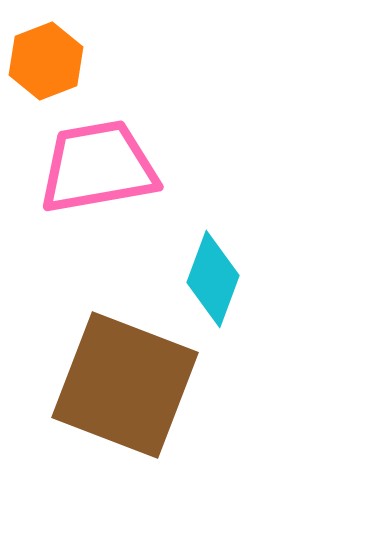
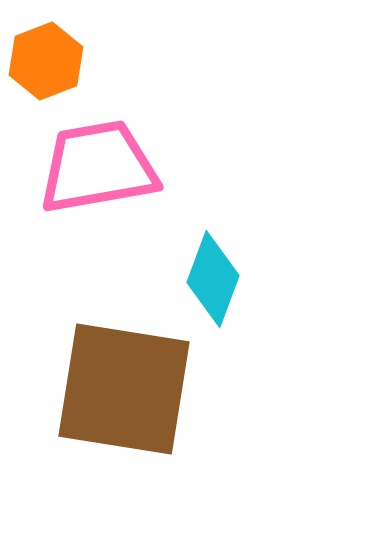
brown square: moved 1 px left, 4 px down; rotated 12 degrees counterclockwise
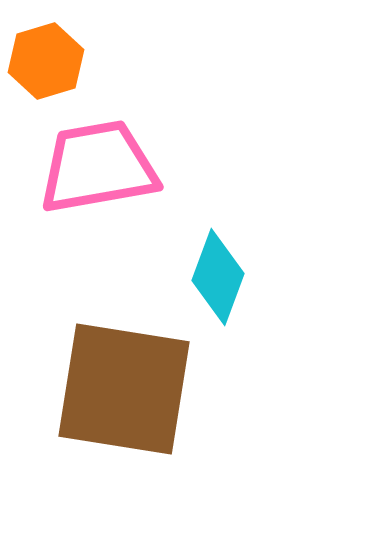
orange hexagon: rotated 4 degrees clockwise
cyan diamond: moved 5 px right, 2 px up
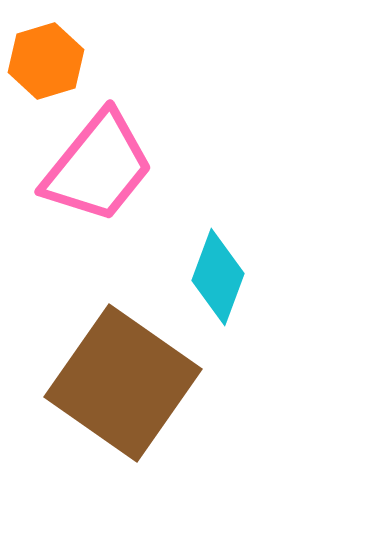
pink trapezoid: rotated 139 degrees clockwise
brown square: moved 1 px left, 6 px up; rotated 26 degrees clockwise
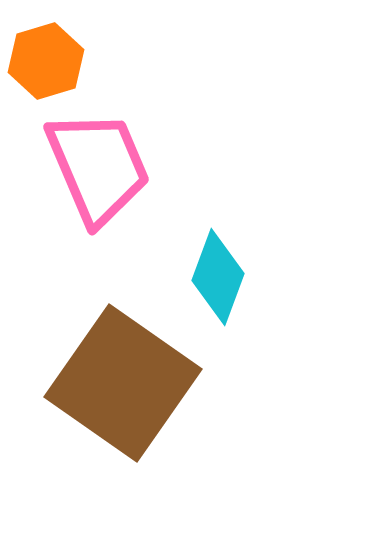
pink trapezoid: rotated 62 degrees counterclockwise
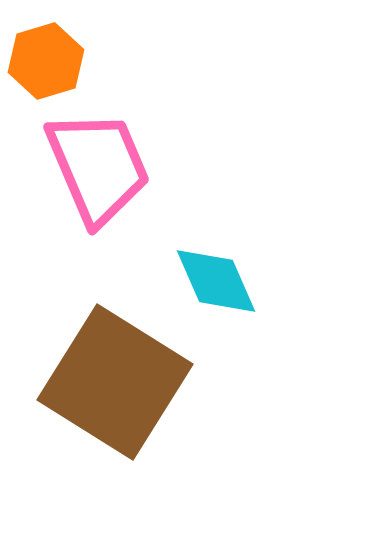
cyan diamond: moved 2 px left, 4 px down; rotated 44 degrees counterclockwise
brown square: moved 8 px left, 1 px up; rotated 3 degrees counterclockwise
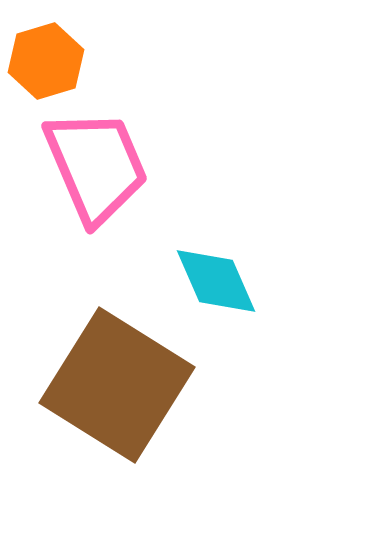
pink trapezoid: moved 2 px left, 1 px up
brown square: moved 2 px right, 3 px down
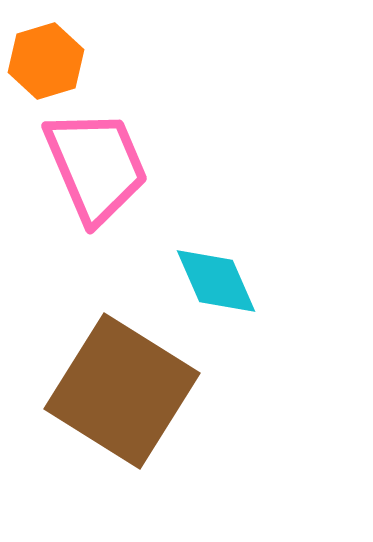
brown square: moved 5 px right, 6 px down
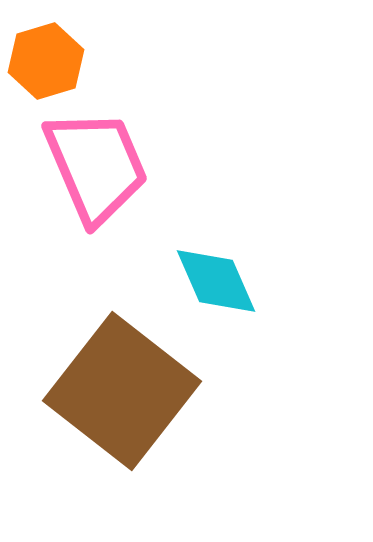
brown square: rotated 6 degrees clockwise
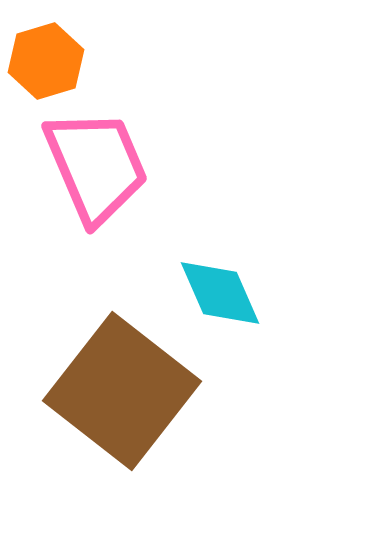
cyan diamond: moved 4 px right, 12 px down
